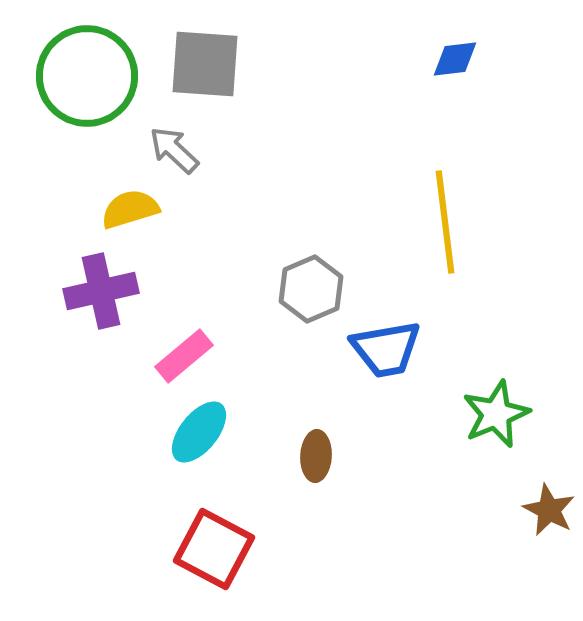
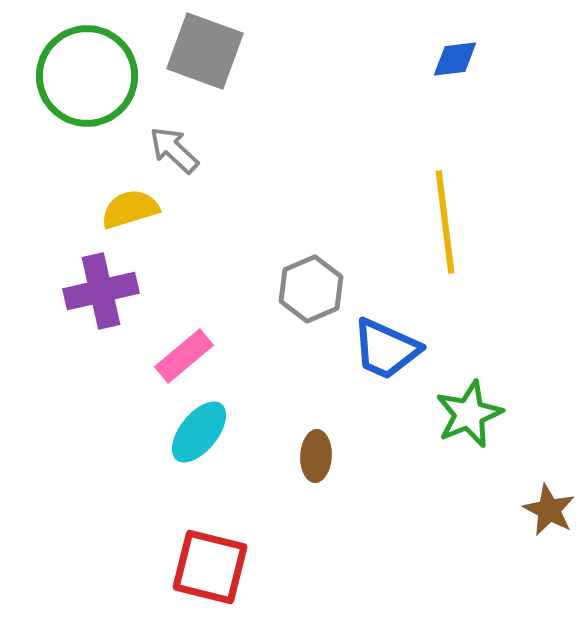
gray square: moved 13 px up; rotated 16 degrees clockwise
blue trapezoid: rotated 34 degrees clockwise
green star: moved 27 px left
red square: moved 4 px left, 18 px down; rotated 14 degrees counterclockwise
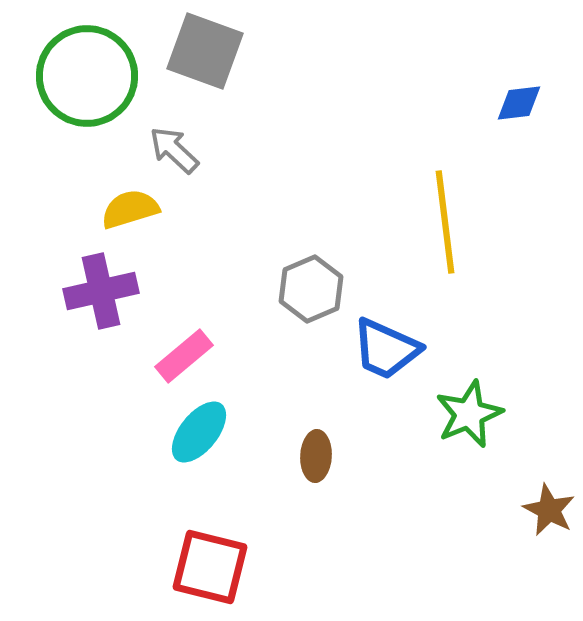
blue diamond: moved 64 px right, 44 px down
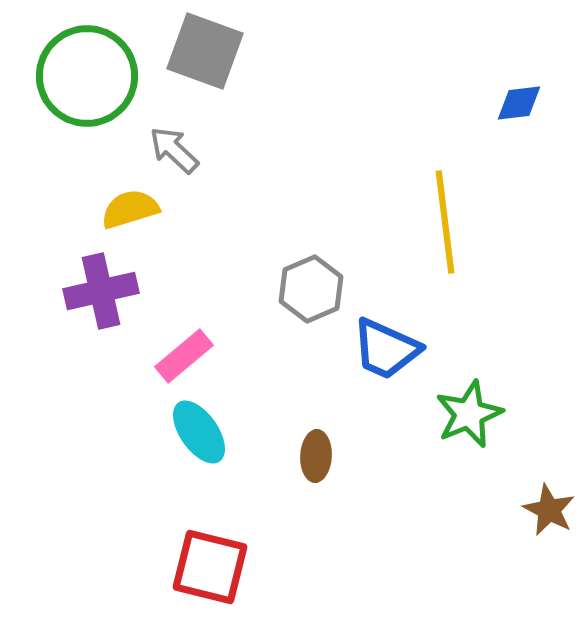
cyan ellipse: rotated 74 degrees counterclockwise
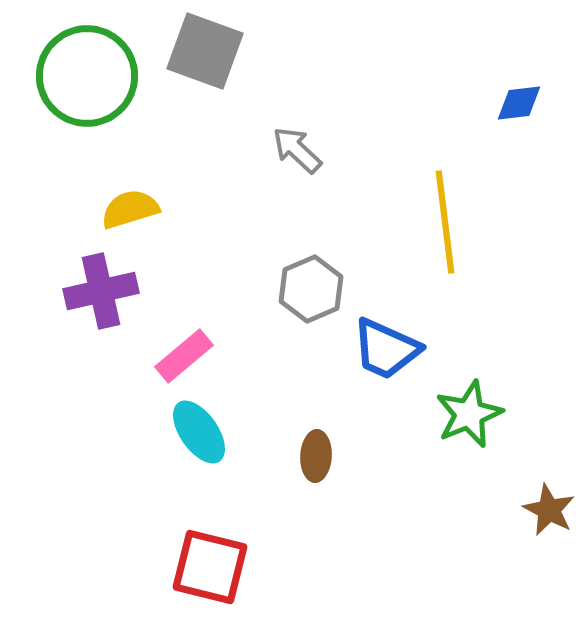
gray arrow: moved 123 px right
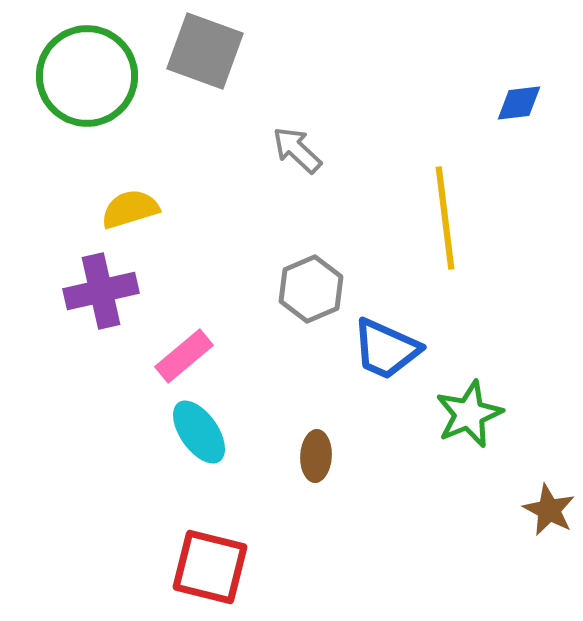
yellow line: moved 4 px up
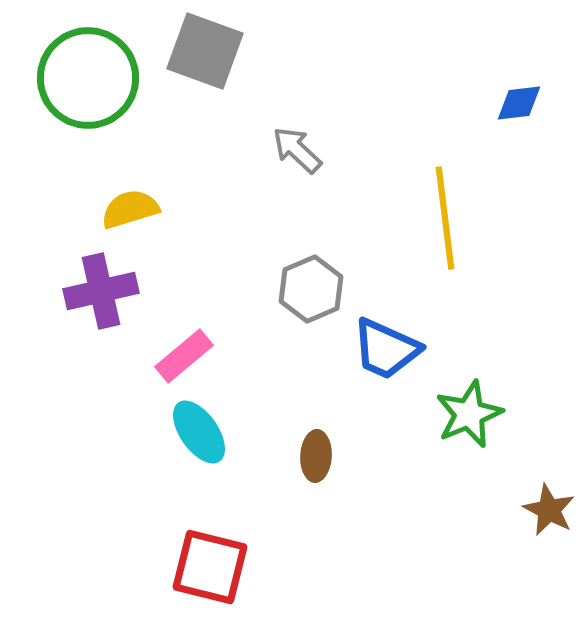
green circle: moved 1 px right, 2 px down
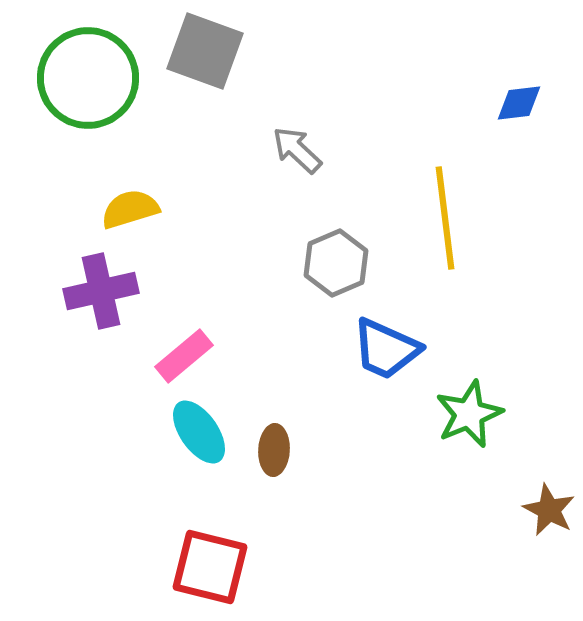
gray hexagon: moved 25 px right, 26 px up
brown ellipse: moved 42 px left, 6 px up
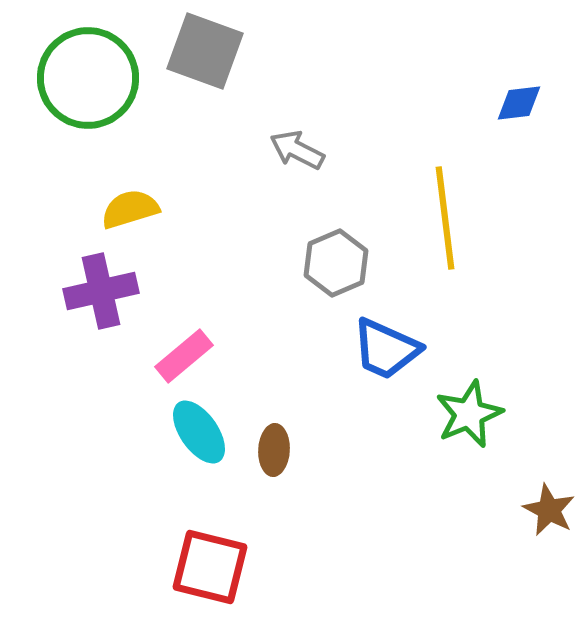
gray arrow: rotated 16 degrees counterclockwise
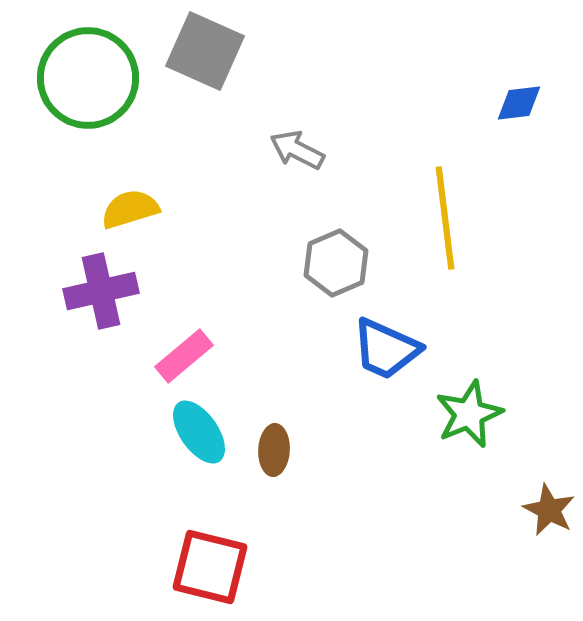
gray square: rotated 4 degrees clockwise
